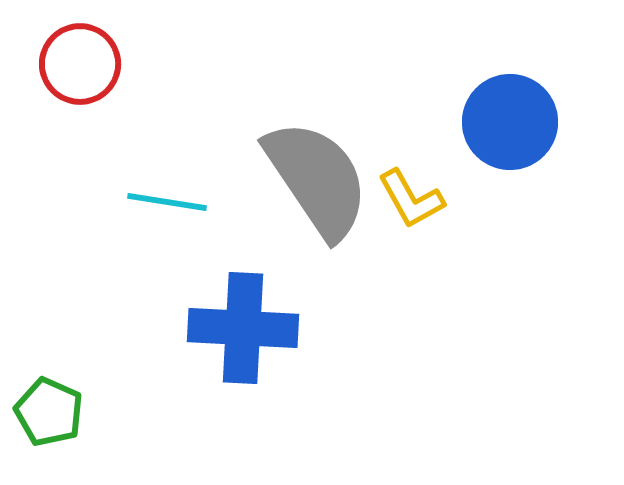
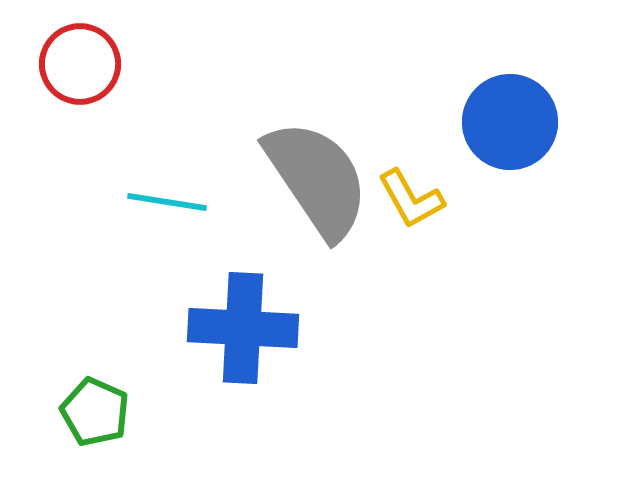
green pentagon: moved 46 px right
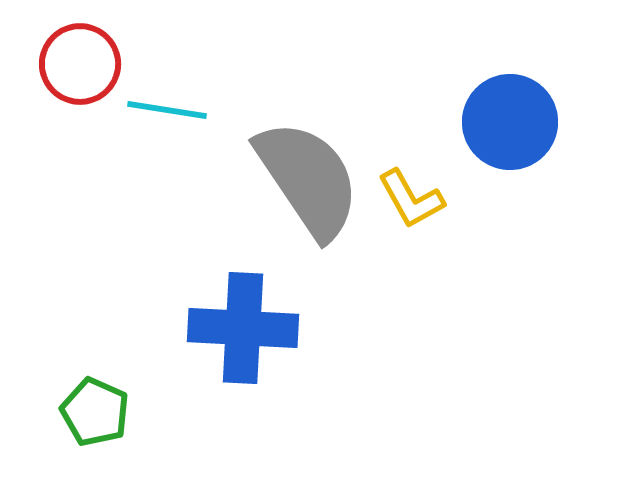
gray semicircle: moved 9 px left
cyan line: moved 92 px up
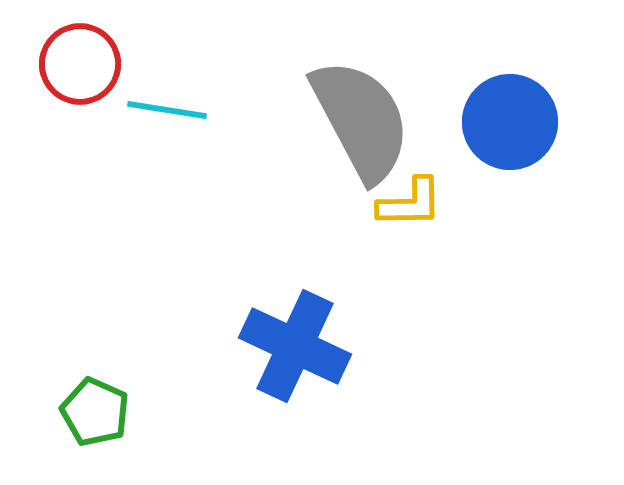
gray semicircle: moved 53 px right, 59 px up; rotated 6 degrees clockwise
yellow L-shape: moved 1 px left, 4 px down; rotated 62 degrees counterclockwise
blue cross: moved 52 px right, 18 px down; rotated 22 degrees clockwise
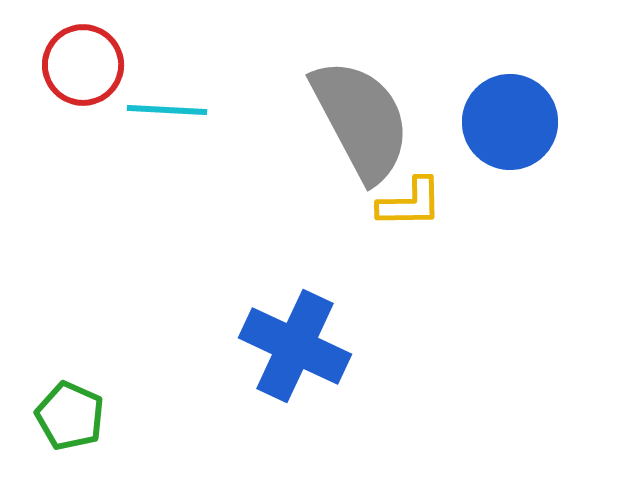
red circle: moved 3 px right, 1 px down
cyan line: rotated 6 degrees counterclockwise
green pentagon: moved 25 px left, 4 px down
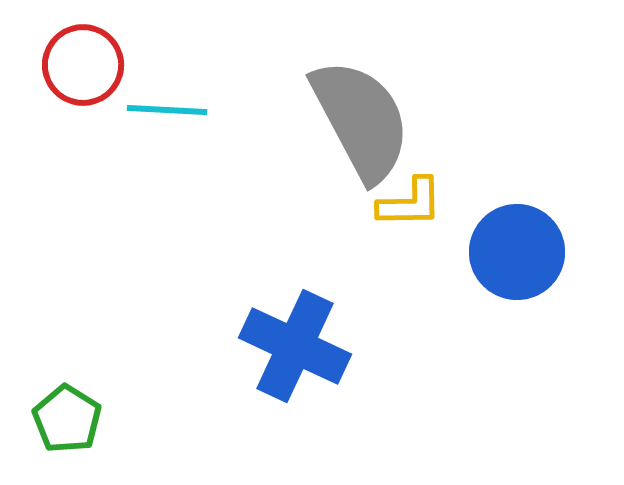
blue circle: moved 7 px right, 130 px down
green pentagon: moved 3 px left, 3 px down; rotated 8 degrees clockwise
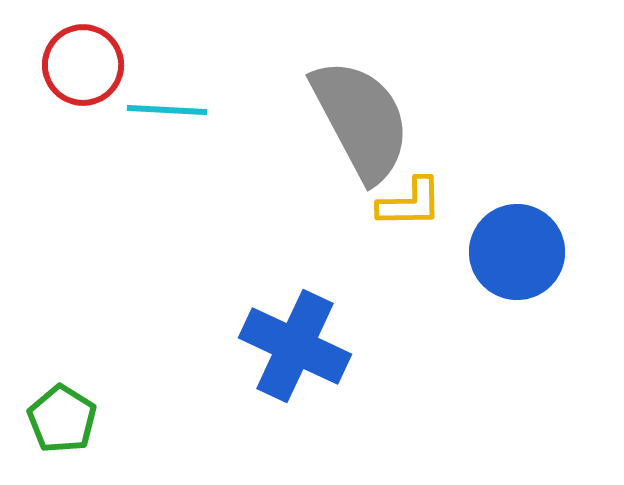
green pentagon: moved 5 px left
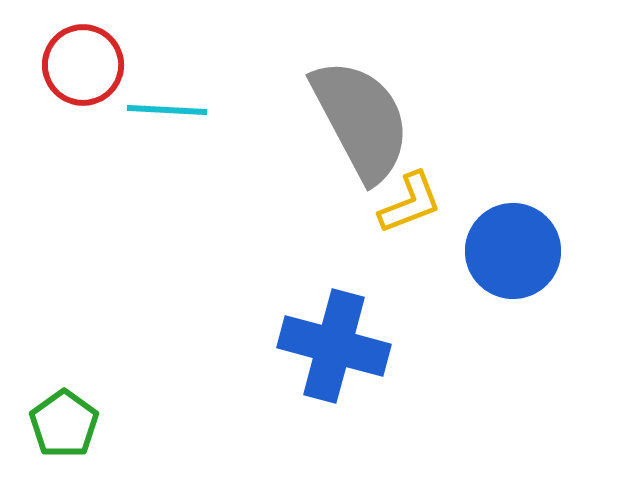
yellow L-shape: rotated 20 degrees counterclockwise
blue circle: moved 4 px left, 1 px up
blue cross: moved 39 px right; rotated 10 degrees counterclockwise
green pentagon: moved 2 px right, 5 px down; rotated 4 degrees clockwise
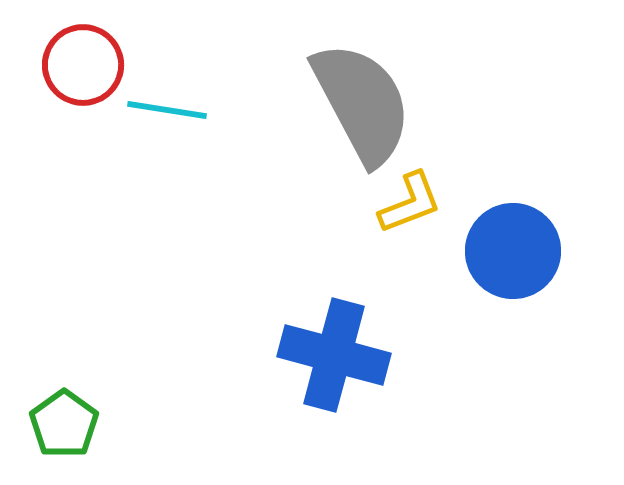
cyan line: rotated 6 degrees clockwise
gray semicircle: moved 1 px right, 17 px up
blue cross: moved 9 px down
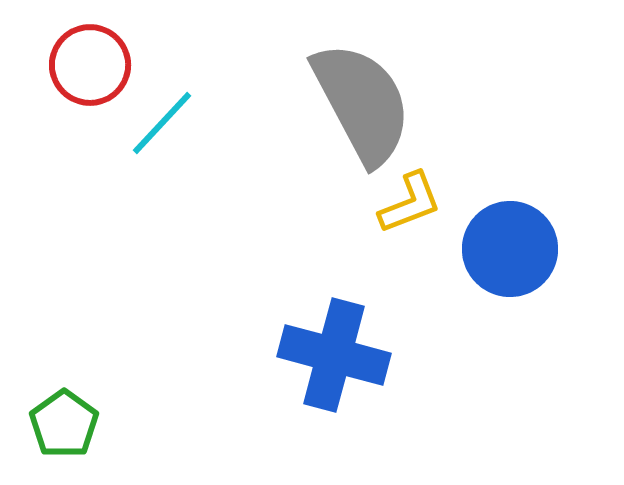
red circle: moved 7 px right
cyan line: moved 5 px left, 13 px down; rotated 56 degrees counterclockwise
blue circle: moved 3 px left, 2 px up
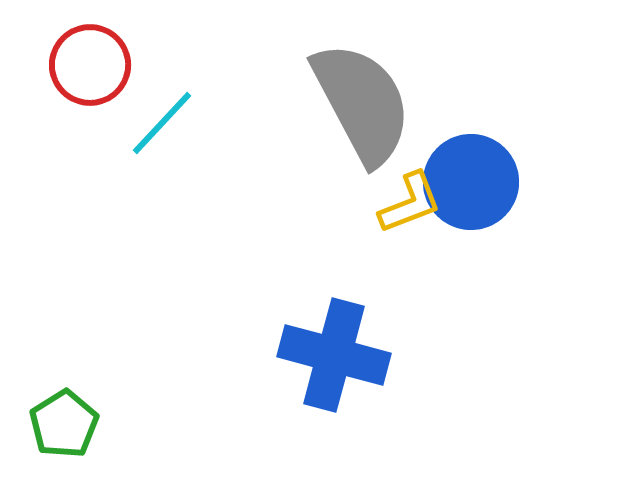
blue circle: moved 39 px left, 67 px up
green pentagon: rotated 4 degrees clockwise
